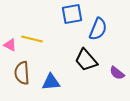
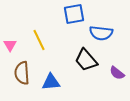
blue square: moved 2 px right
blue semicircle: moved 3 px right, 4 px down; rotated 75 degrees clockwise
yellow line: moved 7 px right, 1 px down; rotated 50 degrees clockwise
pink triangle: rotated 32 degrees clockwise
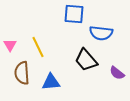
blue square: rotated 15 degrees clockwise
yellow line: moved 1 px left, 7 px down
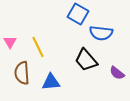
blue square: moved 4 px right; rotated 25 degrees clockwise
pink triangle: moved 3 px up
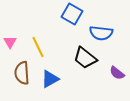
blue square: moved 6 px left
black trapezoid: moved 1 px left, 2 px up; rotated 10 degrees counterclockwise
blue triangle: moved 1 px left, 3 px up; rotated 24 degrees counterclockwise
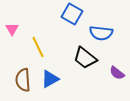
pink triangle: moved 2 px right, 13 px up
brown semicircle: moved 1 px right, 7 px down
